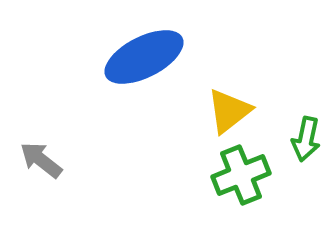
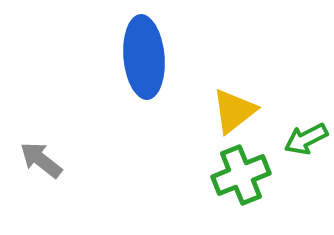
blue ellipse: rotated 68 degrees counterclockwise
yellow triangle: moved 5 px right
green arrow: rotated 51 degrees clockwise
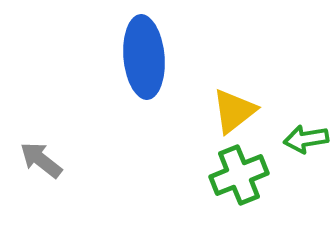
green arrow: rotated 18 degrees clockwise
green cross: moved 2 px left
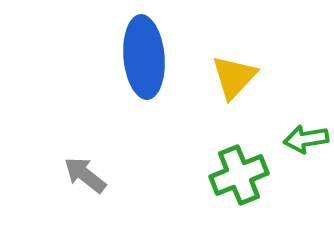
yellow triangle: moved 34 px up; rotated 9 degrees counterclockwise
gray arrow: moved 44 px right, 15 px down
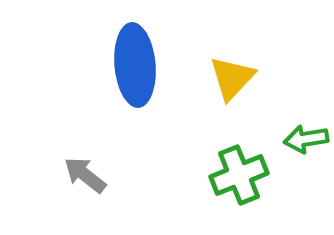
blue ellipse: moved 9 px left, 8 px down
yellow triangle: moved 2 px left, 1 px down
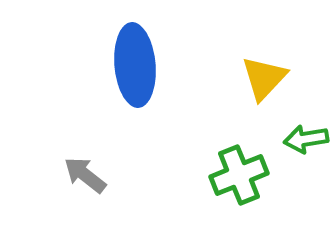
yellow triangle: moved 32 px right
